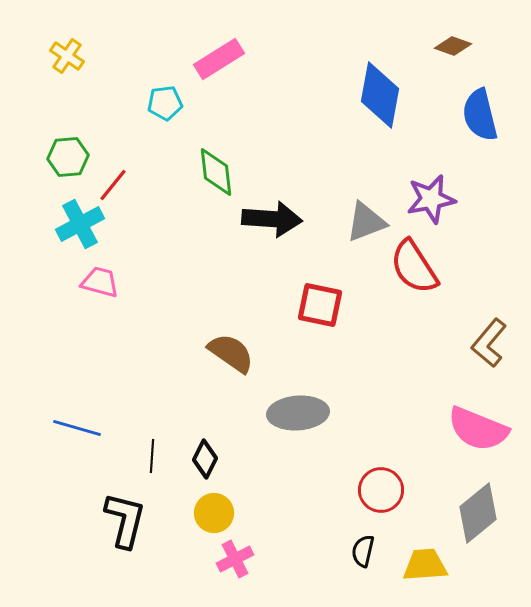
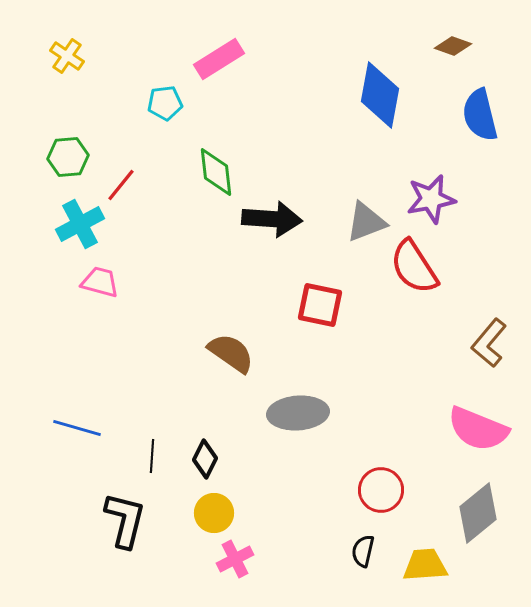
red line: moved 8 px right
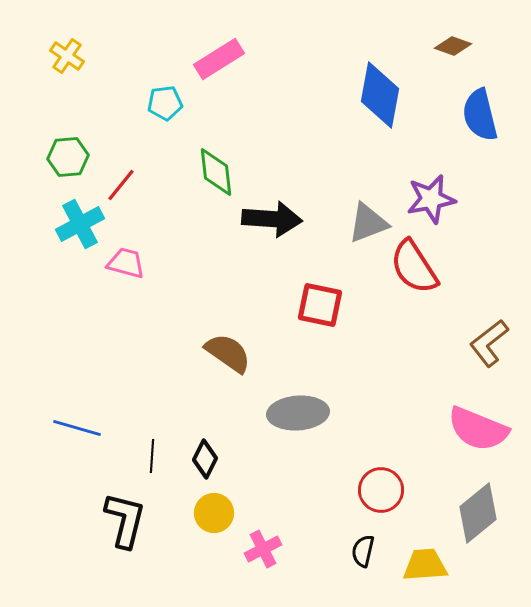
gray triangle: moved 2 px right, 1 px down
pink trapezoid: moved 26 px right, 19 px up
brown L-shape: rotated 12 degrees clockwise
brown semicircle: moved 3 px left
pink cross: moved 28 px right, 10 px up
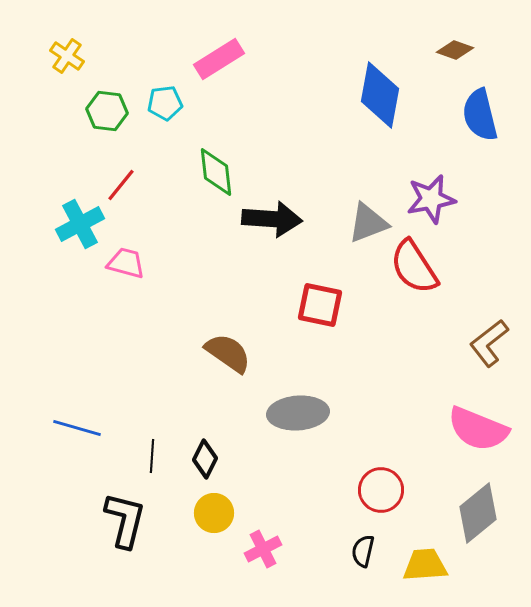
brown diamond: moved 2 px right, 4 px down
green hexagon: moved 39 px right, 46 px up; rotated 12 degrees clockwise
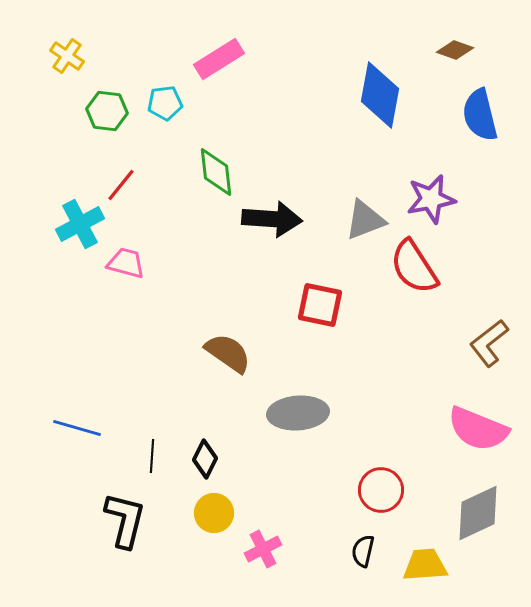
gray triangle: moved 3 px left, 3 px up
gray diamond: rotated 14 degrees clockwise
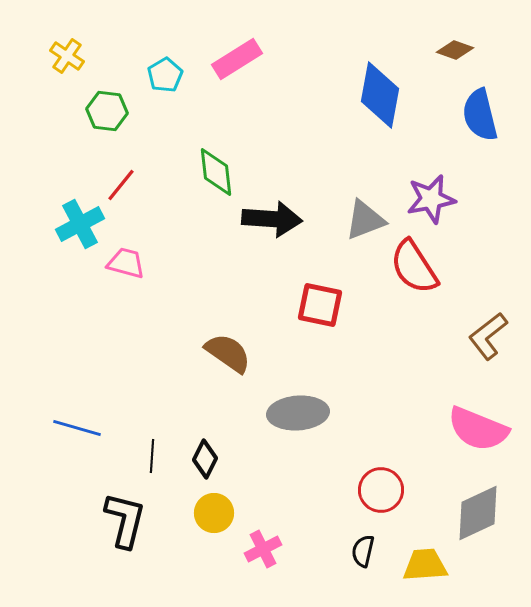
pink rectangle: moved 18 px right
cyan pentagon: moved 28 px up; rotated 24 degrees counterclockwise
brown L-shape: moved 1 px left, 7 px up
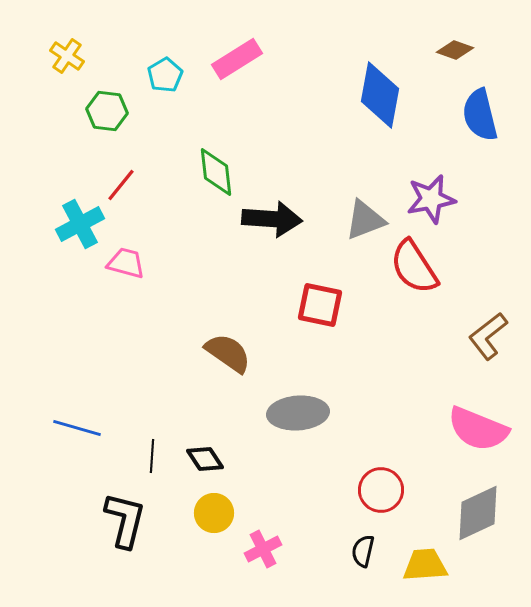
black diamond: rotated 60 degrees counterclockwise
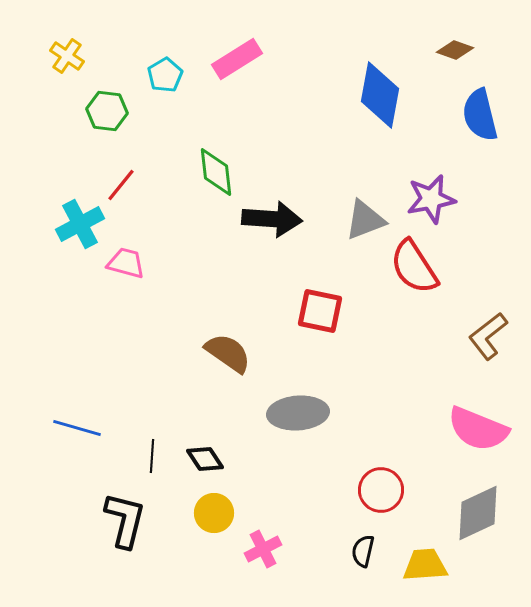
red square: moved 6 px down
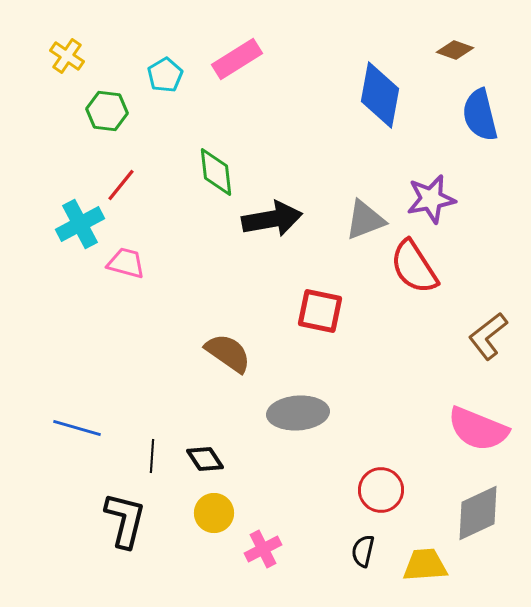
black arrow: rotated 14 degrees counterclockwise
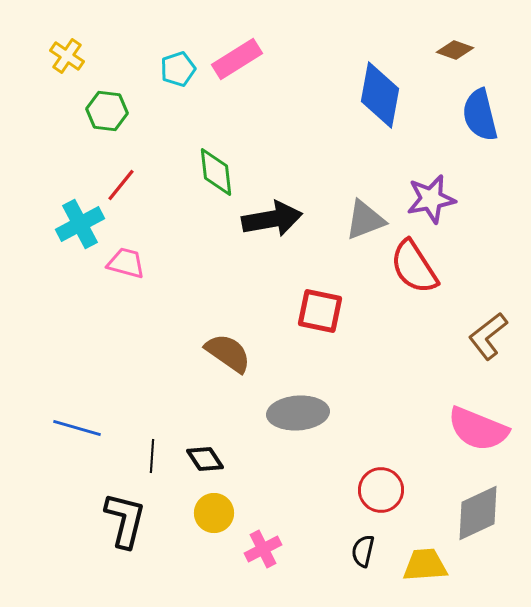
cyan pentagon: moved 13 px right, 6 px up; rotated 12 degrees clockwise
